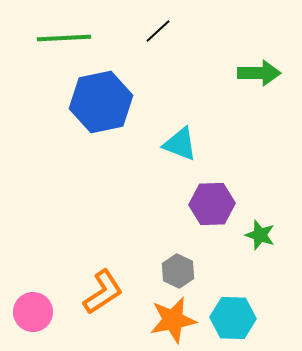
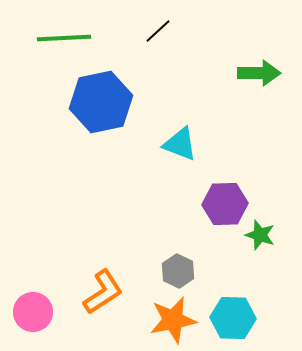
purple hexagon: moved 13 px right
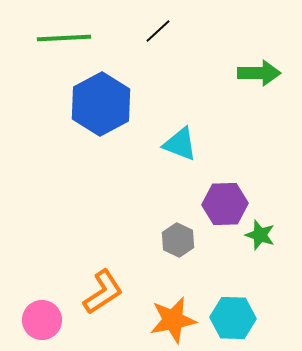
blue hexagon: moved 2 px down; rotated 16 degrees counterclockwise
gray hexagon: moved 31 px up
pink circle: moved 9 px right, 8 px down
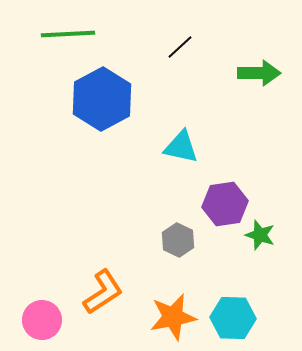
black line: moved 22 px right, 16 px down
green line: moved 4 px right, 4 px up
blue hexagon: moved 1 px right, 5 px up
cyan triangle: moved 1 px right, 3 px down; rotated 9 degrees counterclockwise
purple hexagon: rotated 6 degrees counterclockwise
orange star: moved 3 px up
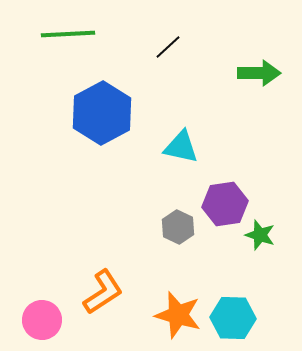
black line: moved 12 px left
blue hexagon: moved 14 px down
gray hexagon: moved 13 px up
orange star: moved 5 px right, 2 px up; rotated 27 degrees clockwise
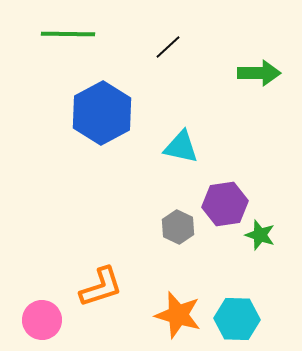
green line: rotated 4 degrees clockwise
orange L-shape: moved 2 px left, 5 px up; rotated 15 degrees clockwise
cyan hexagon: moved 4 px right, 1 px down
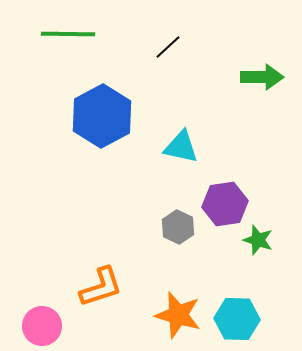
green arrow: moved 3 px right, 4 px down
blue hexagon: moved 3 px down
green star: moved 2 px left, 5 px down
pink circle: moved 6 px down
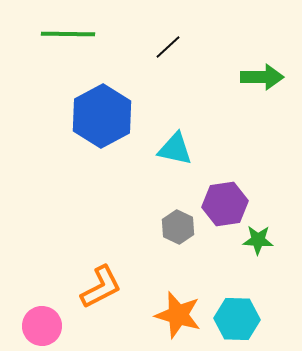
cyan triangle: moved 6 px left, 2 px down
green star: rotated 16 degrees counterclockwise
orange L-shape: rotated 9 degrees counterclockwise
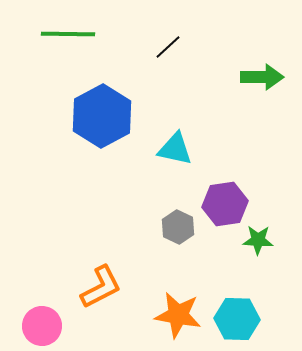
orange star: rotated 6 degrees counterclockwise
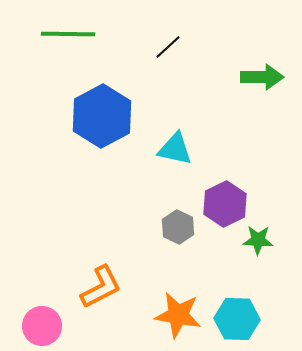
purple hexagon: rotated 18 degrees counterclockwise
